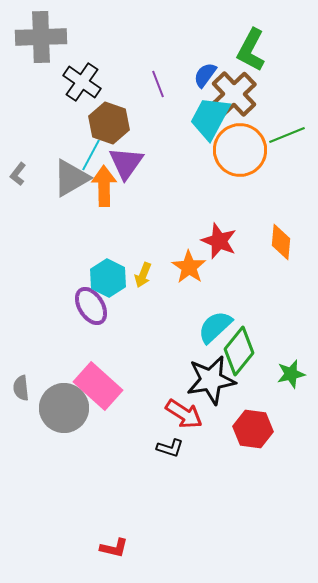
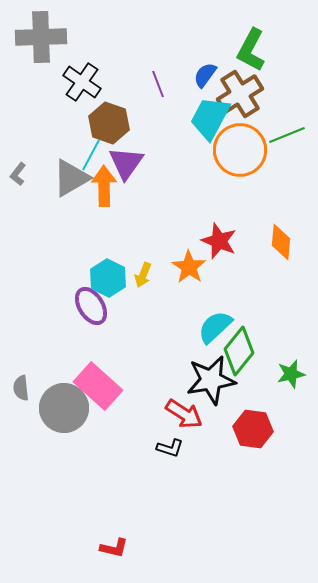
brown cross: moved 6 px right; rotated 12 degrees clockwise
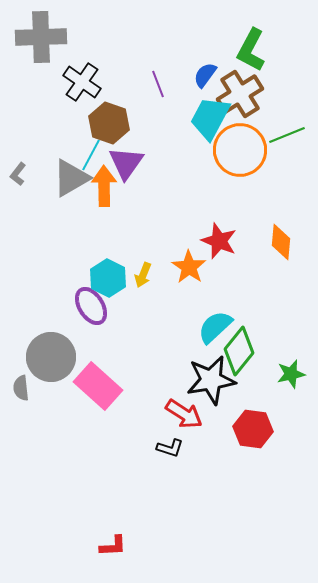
gray circle: moved 13 px left, 51 px up
red L-shape: moved 1 px left, 2 px up; rotated 16 degrees counterclockwise
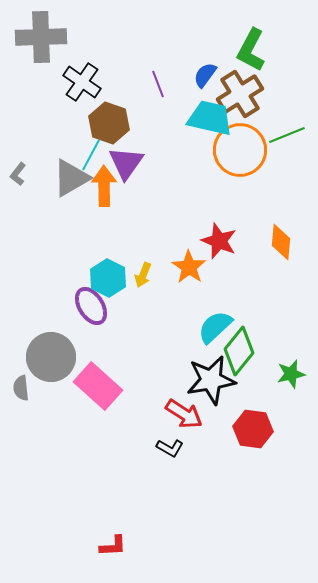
cyan trapezoid: rotated 75 degrees clockwise
black L-shape: rotated 12 degrees clockwise
